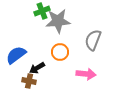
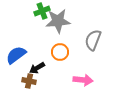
pink arrow: moved 3 px left, 6 px down
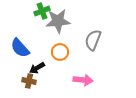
blue semicircle: moved 4 px right, 7 px up; rotated 95 degrees counterclockwise
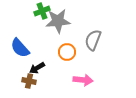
orange circle: moved 7 px right
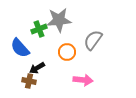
green cross: moved 3 px left, 18 px down
gray star: moved 1 px right, 1 px up
gray semicircle: rotated 15 degrees clockwise
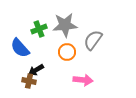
gray star: moved 6 px right, 5 px down
black arrow: moved 1 px left, 2 px down
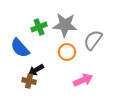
gray star: rotated 10 degrees clockwise
green cross: moved 2 px up
pink arrow: rotated 30 degrees counterclockwise
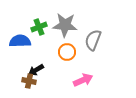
gray semicircle: rotated 15 degrees counterclockwise
blue semicircle: moved 7 px up; rotated 130 degrees clockwise
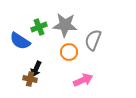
blue semicircle: rotated 145 degrees counterclockwise
orange circle: moved 2 px right
black arrow: moved 1 px up; rotated 35 degrees counterclockwise
brown cross: moved 1 px right, 2 px up
